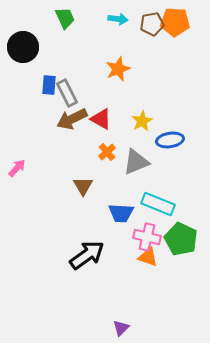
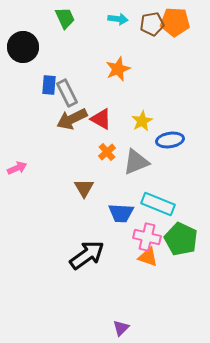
pink arrow: rotated 24 degrees clockwise
brown triangle: moved 1 px right, 2 px down
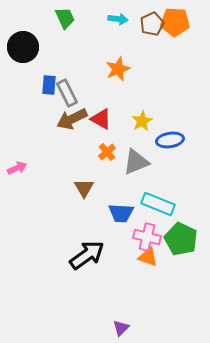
brown pentagon: rotated 15 degrees counterclockwise
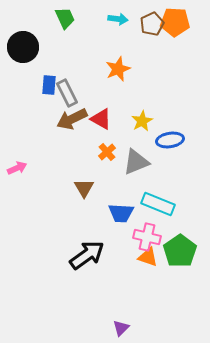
green pentagon: moved 1 px left, 12 px down; rotated 12 degrees clockwise
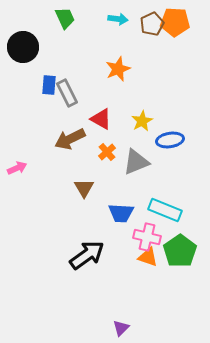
brown arrow: moved 2 px left, 20 px down
cyan rectangle: moved 7 px right, 6 px down
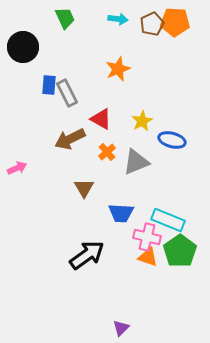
blue ellipse: moved 2 px right; rotated 24 degrees clockwise
cyan rectangle: moved 3 px right, 10 px down
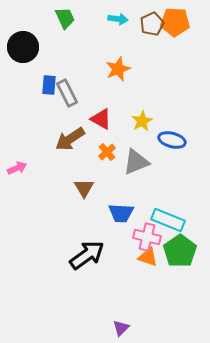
brown arrow: rotated 8 degrees counterclockwise
